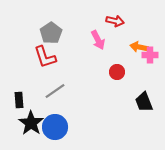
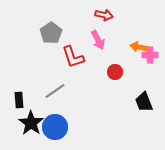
red arrow: moved 11 px left, 6 px up
red L-shape: moved 28 px right
red circle: moved 2 px left
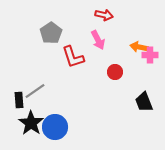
gray line: moved 20 px left
